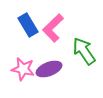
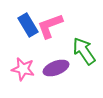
pink L-shape: moved 3 px left, 2 px up; rotated 24 degrees clockwise
purple ellipse: moved 7 px right, 1 px up
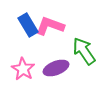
pink L-shape: rotated 40 degrees clockwise
pink star: rotated 20 degrees clockwise
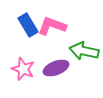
pink L-shape: moved 2 px right
green arrow: rotated 44 degrees counterclockwise
pink star: rotated 10 degrees counterclockwise
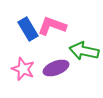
blue rectangle: moved 4 px down
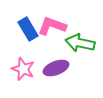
green arrow: moved 4 px left, 8 px up
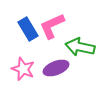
pink L-shape: rotated 44 degrees counterclockwise
green arrow: moved 4 px down
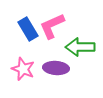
green arrow: rotated 12 degrees counterclockwise
purple ellipse: rotated 25 degrees clockwise
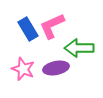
green arrow: moved 1 px left, 1 px down
purple ellipse: rotated 15 degrees counterclockwise
